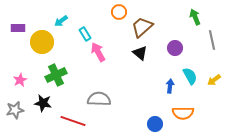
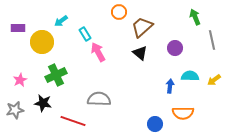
cyan semicircle: rotated 60 degrees counterclockwise
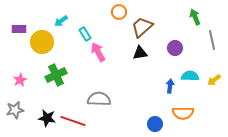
purple rectangle: moved 1 px right, 1 px down
black triangle: rotated 49 degrees counterclockwise
black star: moved 4 px right, 15 px down
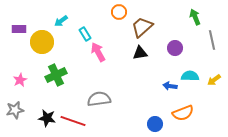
blue arrow: rotated 88 degrees counterclockwise
gray semicircle: rotated 10 degrees counterclockwise
orange semicircle: rotated 20 degrees counterclockwise
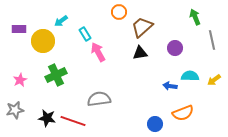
yellow circle: moved 1 px right, 1 px up
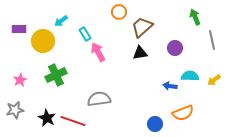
black star: rotated 18 degrees clockwise
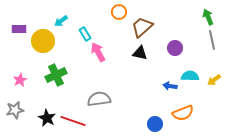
green arrow: moved 13 px right
black triangle: rotated 21 degrees clockwise
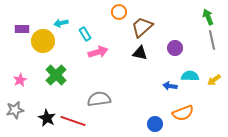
cyan arrow: moved 2 px down; rotated 24 degrees clockwise
purple rectangle: moved 3 px right
pink arrow: rotated 102 degrees clockwise
green cross: rotated 20 degrees counterclockwise
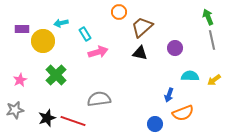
blue arrow: moved 1 px left, 9 px down; rotated 80 degrees counterclockwise
black star: rotated 24 degrees clockwise
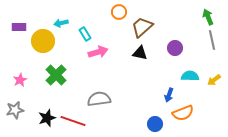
purple rectangle: moved 3 px left, 2 px up
